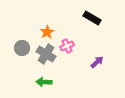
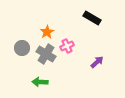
green arrow: moved 4 px left
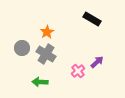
black rectangle: moved 1 px down
pink cross: moved 11 px right, 25 px down; rotated 16 degrees counterclockwise
